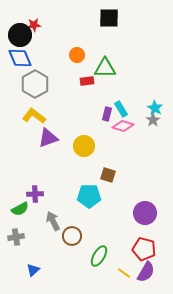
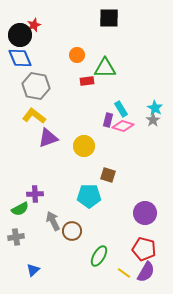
red star: rotated 16 degrees counterclockwise
gray hexagon: moved 1 px right, 2 px down; rotated 20 degrees counterclockwise
purple rectangle: moved 1 px right, 6 px down
brown circle: moved 5 px up
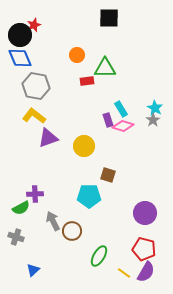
purple rectangle: rotated 32 degrees counterclockwise
green semicircle: moved 1 px right, 1 px up
gray cross: rotated 28 degrees clockwise
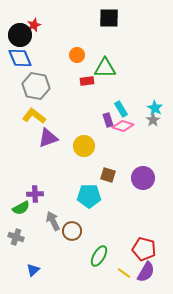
purple circle: moved 2 px left, 35 px up
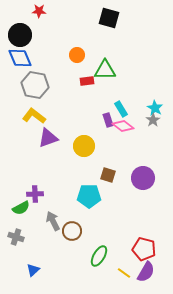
black square: rotated 15 degrees clockwise
red star: moved 5 px right, 14 px up; rotated 24 degrees clockwise
green triangle: moved 2 px down
gray hexagon: moved 1 px left, 1 px up
pink diamond: rotated 20 degrees clockwise
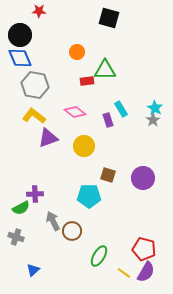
orange circle: moved 3 px up
pink diamond: moved 48 px left, 14 px up
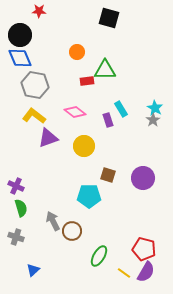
purple cross: moved 19 px left, 8 px up; rotated 28 degrees clockwise
green semicircle: rotated 78 degrees counterclockwise
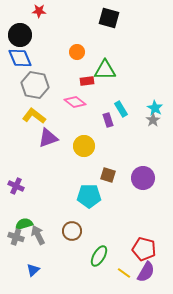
pink diamond: moved 10 px up
green semicircle: moved 3 px right, 16 px down; rotated 90 degrees counterclockwise
gray arrow: moved 15 px left, 14 px down
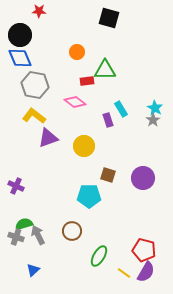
red pentagon: moved 1 px down
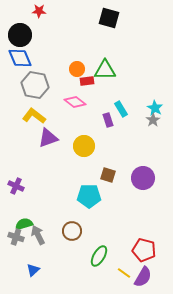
orange circle: moved 17 px down
purple semicircle: moved 3 px left, 5 px down
